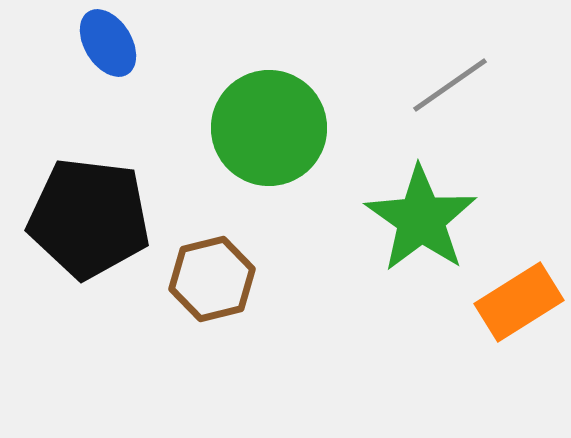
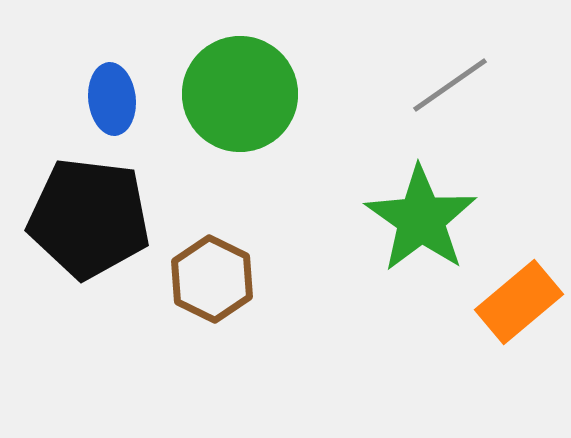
blue ellipse: moved 4 px right, 56 px down; rotated 26 degrees clockwise
green circle: moved 29 px left, 34 px up
brown hexagon: rotated 20 degrees counterclockwise
orange rectangle: rotated 8 degrees counterclockwise
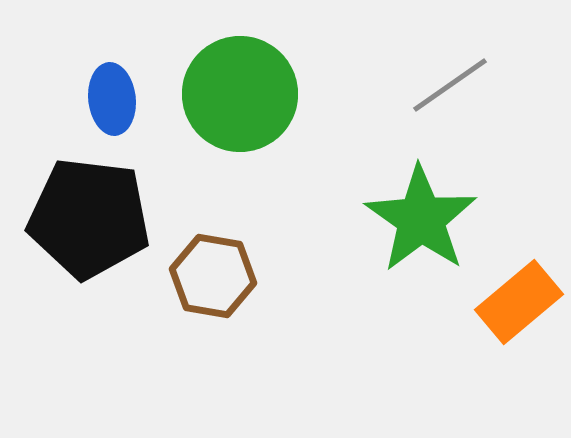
brown hexagon: moved 1 px right, 3 px up; rotated 16 degrees counterclockwise
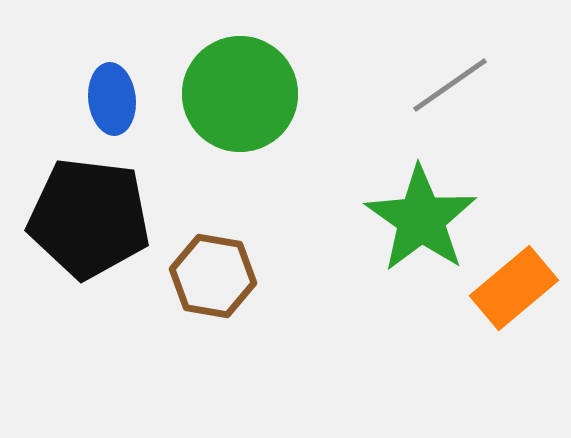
orange rectangle: moved 5 px left, 14 px up
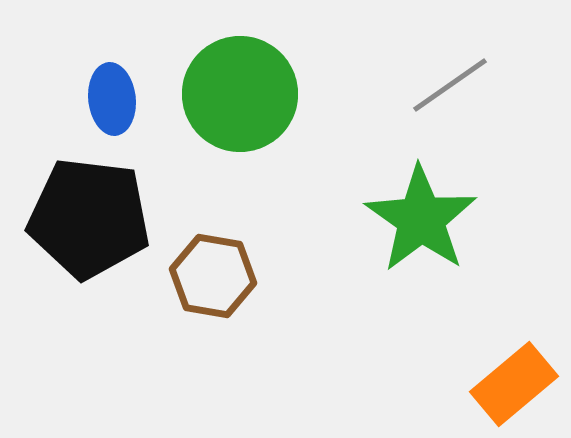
orange rectangle: moved 96 px down
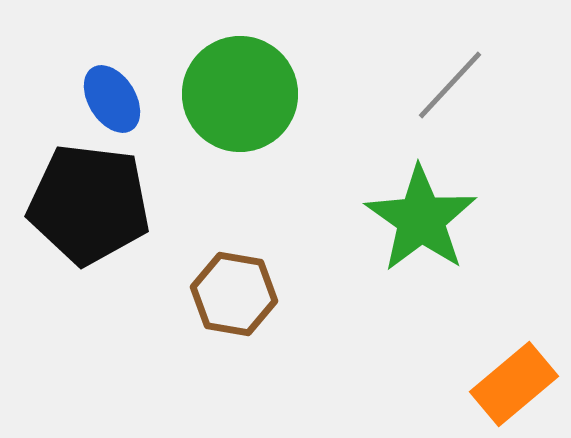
gray line: rotated 12 degrees counterclockwise
blue ellipse: rotated 26 degrees counterclockwise
black pentagon: moved 14 px up
brown hexagon: moved 21 px right, 18 px down
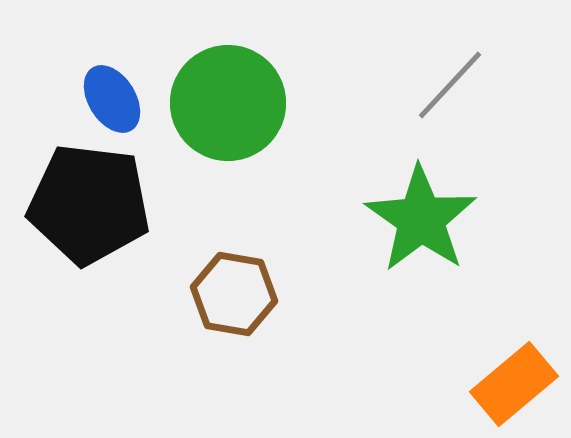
green circle: moved 12 px left, 9 px down
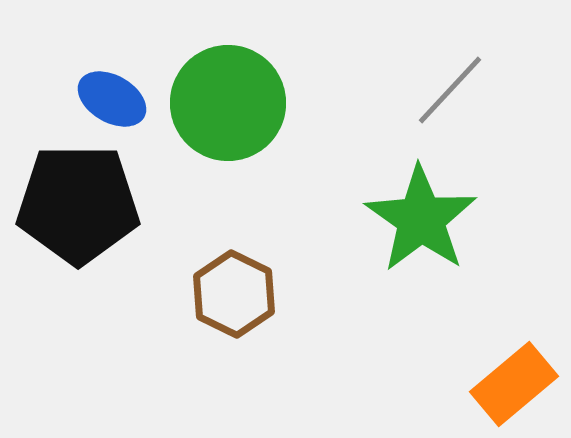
gray line: moved 5 px down
blue ellipse: rotated 28 degrees counterclockwise
black pentagon: moved 11 px left; rotated 7 degrees counterclockwise
brown hexagon: rotated 16 degrees clockwise
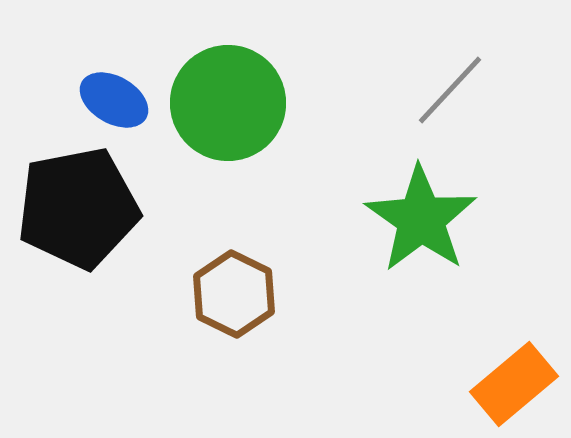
blue ellipse: moved 2 px right, 1 px down
black pentagon: moved 4 px down; rotated 11 degrees counterclockwise
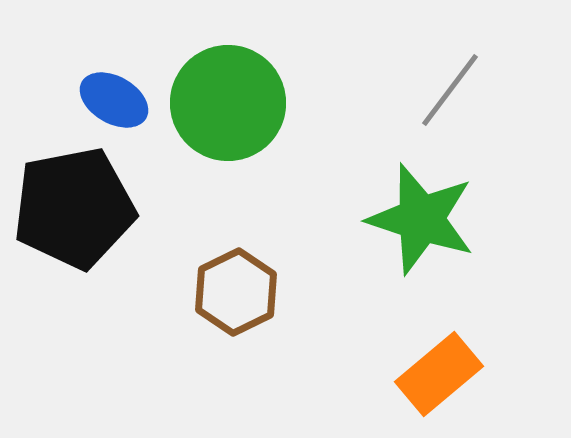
gray line: rotated 6 degrees counterclockwise
black pentagon: moved 4 px left
green star: rotated 17 degrees counterclockwise
brown hexagon: moved 2 px right, 2 px up; rotated 8 degrees clockwise
orange rectangle: moved 75 px left, 10 px up
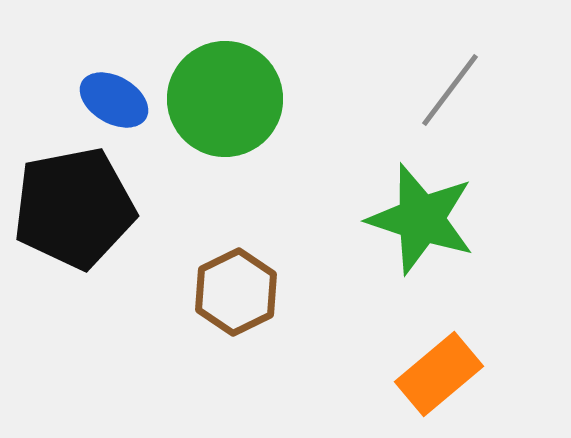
green circle: moved 3 px left, 4 px up
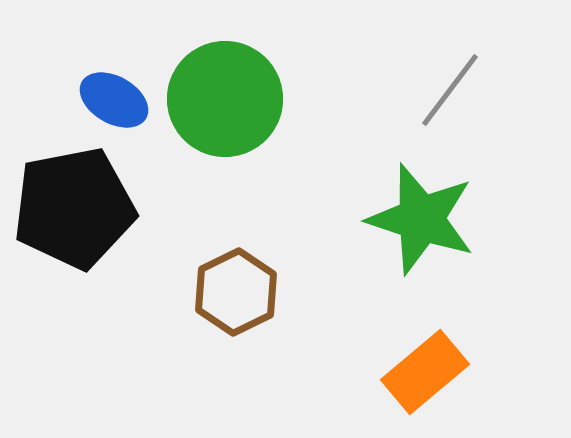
orange rectangle: moved 14 px left, 2 px up
